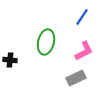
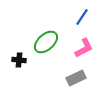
green ellipse: rotated 35 degrees clockwise
pink L-shape: moved 3 px up
black cross: moved 9 px right
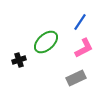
blue line: moved 2 px left, 5 px down
black cross: rotated 24 degrees counterclockwise
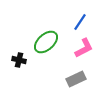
black cross: rotated 32 degrees clockwise
gray rectangle: moved 1 px down
